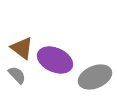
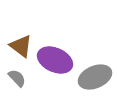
brown triangle: moved 1 px left, 2 px up
gray semicircle: moved 3 px down
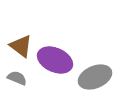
gray semicircle: rotated 24 degrees counterclockwise
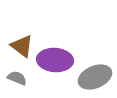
brown triangle: moved 1 px right
purple ellipse: rotated 20 degrees counterclockwise
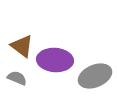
gray ellipse: moved 1 px up
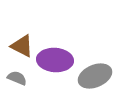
brown triangle: rotated 10 degrees counterclockwise
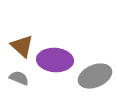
brown triangle: rotated 15 degrees clockwise
gray semicircle: moved 2 px right
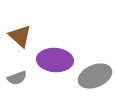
brown triangle: moved 2 px left, 10 px up
gray semicircle: moved 2 px left; rotated 138 degrees clockwise
